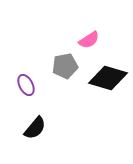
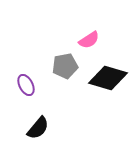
black semicircle: moved 3 px right
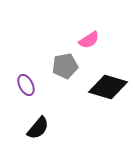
black diamond: moved 9 px down
